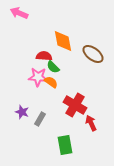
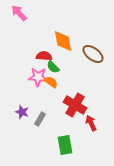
pink arrow: rotated 24 degrees clockwise
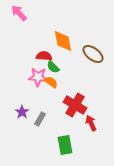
purple star: rotated 16 degrees clockwise
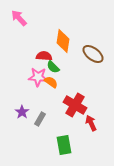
pink arrow: moved 5 px down
orange diamond: rotated 20 degrees clockwise
green rectangle: moved 1 px left
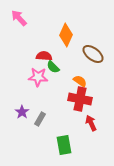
orange diamond: moved 3 px right, 6 px up; rotated 15 degrees clockwise
orange semicircle: moved 29 px right, 1 px up
red cross: moved 5 px right, 6 px up; rotated 20 degrees counterclockwise
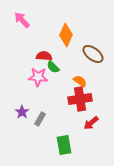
pink arrow: moved 3 px right, 2 px down
red cross: rotated 20 degrees counterclockwise
red arrow: rotated 105 degrees counterclockwise
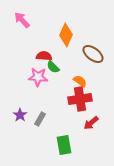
purple star: moved 2 px left, 3 px down
